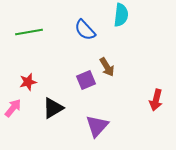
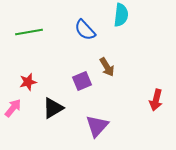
purple square: moved 4 px left, 1 px down
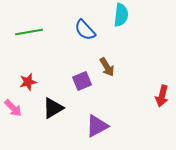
red arrow: moved 6 px right, 4 px up
pink arrow: rotated 96 degrees clockwise
purple triangle: rotated 20 degrees clockwise
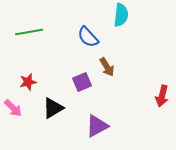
blue semicircle: moved 3 px right, 7 px down
purple square: moved 1 px down
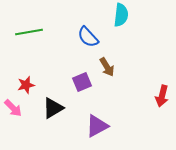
red star: moved 2 px left, 3 px down
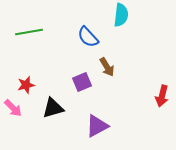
black triangle: rotated 15 degrees clockwise
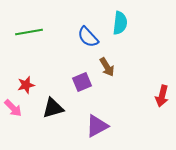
cyan semicircle: moved 1 px left, 8 px down
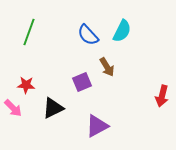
cyan semicircle: moved 2 px right, 8 px down; rotated 20 degrees clockwise
green line: rotated 60 degrees counterclockwise
blue semicircle: moved 2 px up
red star: rotated 18 degrees clockwise
black triangle: rotated 10 degrees counterclockwise
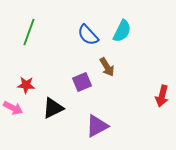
pink arrow: rotated 18 degrees counterclockwise
